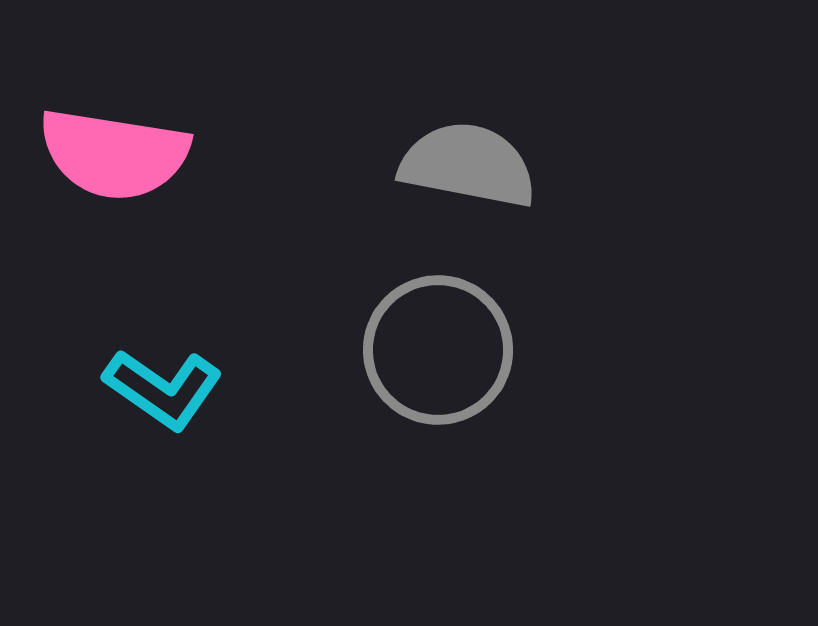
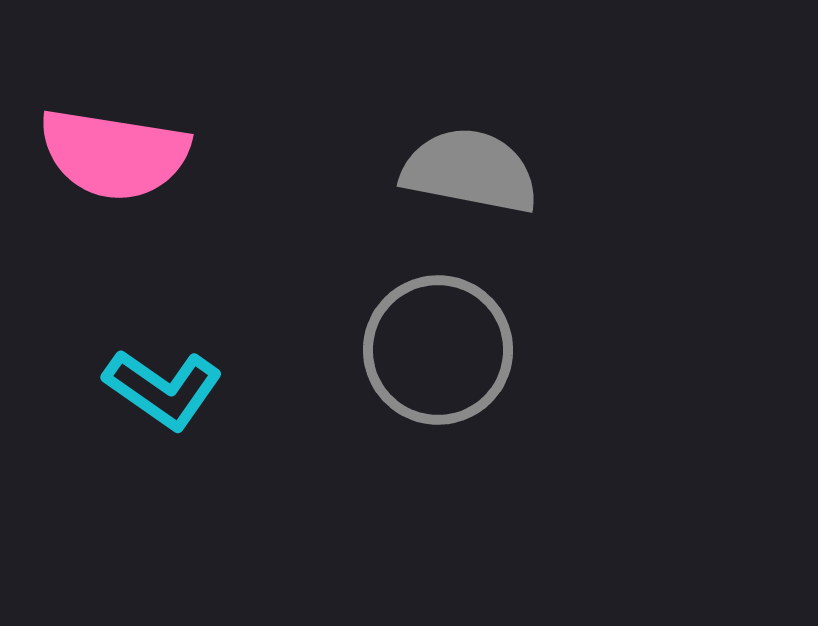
gray semicircle: moved 2 px right, 6 px down
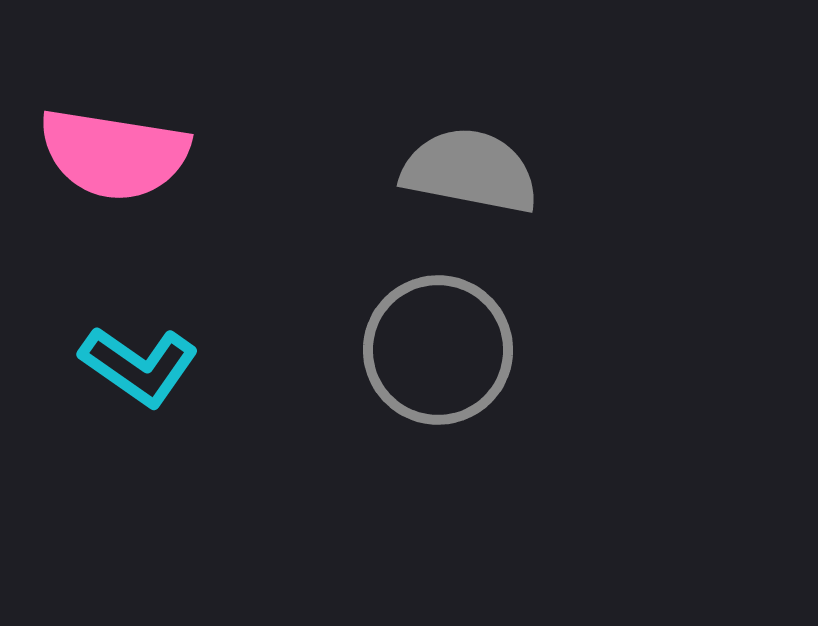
cyan L-shape: moved 24 px left, 23 px up
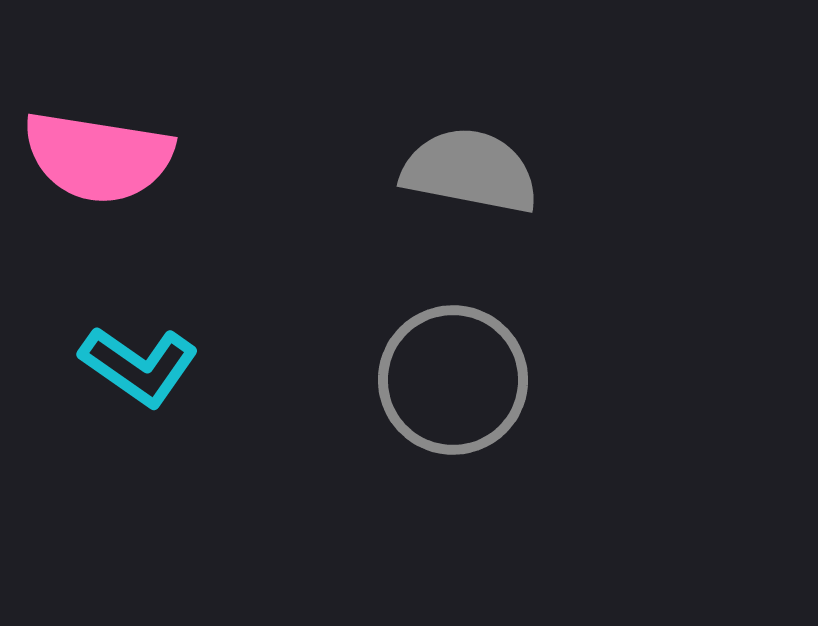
pink semicircle: moved 16 px left, 3 px down
gray circle: moved 15 px right, 30 px down
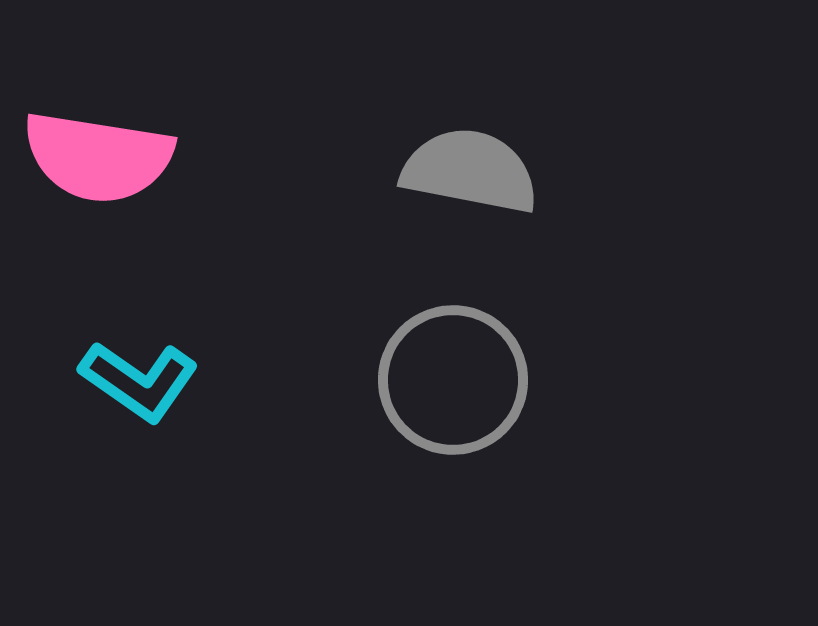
cyan L-shape: moved 15 px down
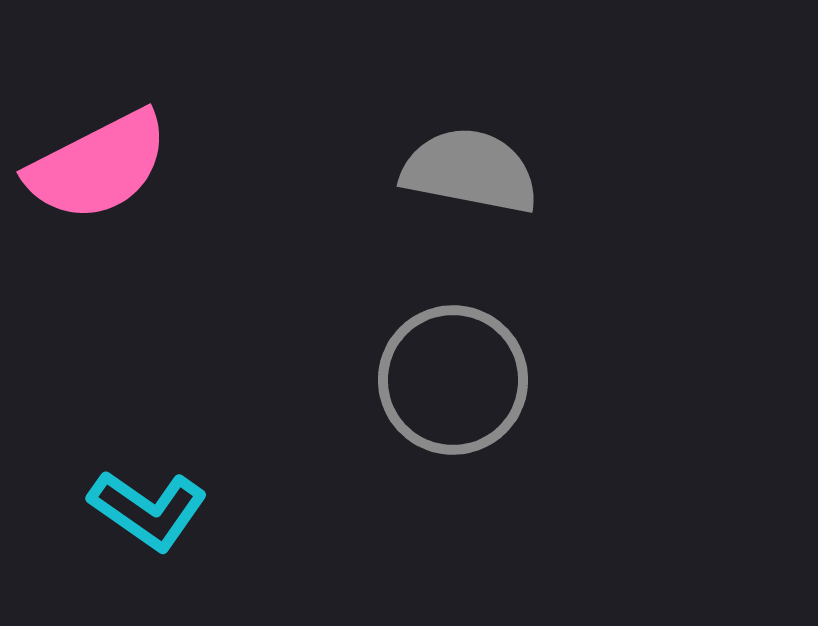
pink semicircle: moved 9 px down; rotated 36 degrees counterclockwise
cyan L-shape: moved 9 px right, 129 px down
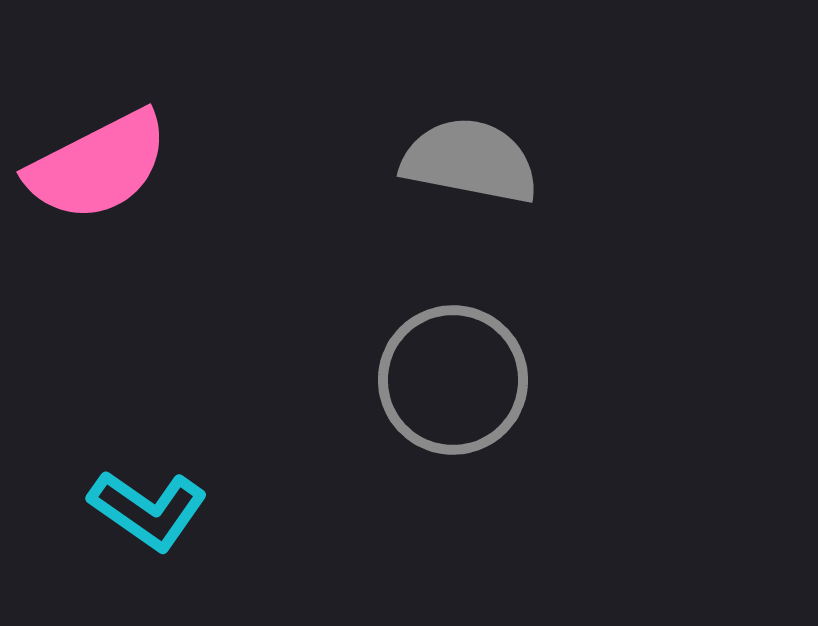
gray semicircle: moved 10 px up
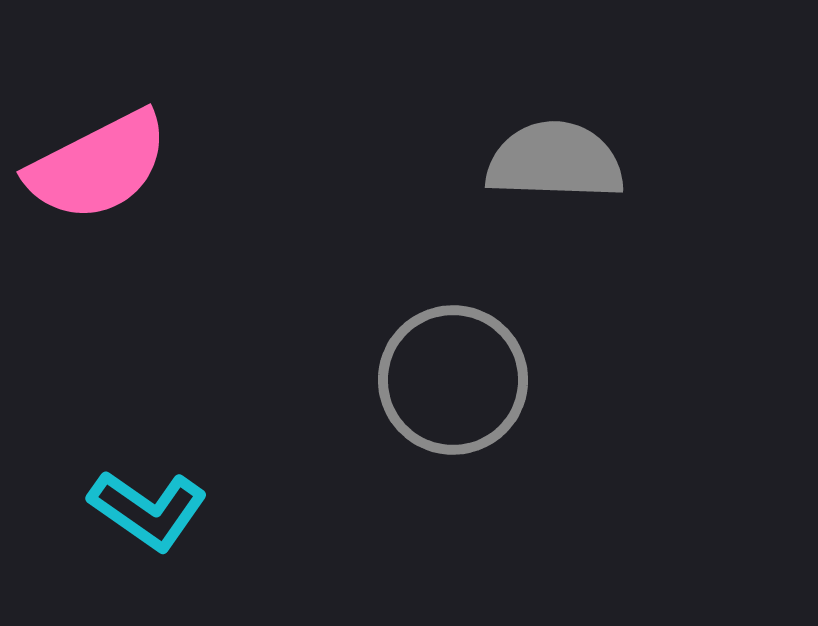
gray semicircle: moved 85 px right; rotated 9 degrees counterclockwise
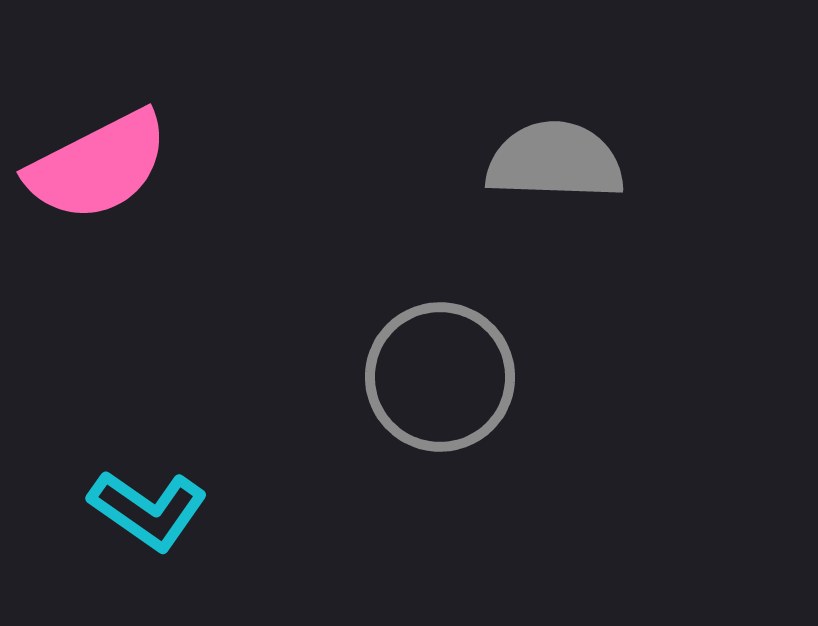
gray circle: moved 13 px left, 3 px up
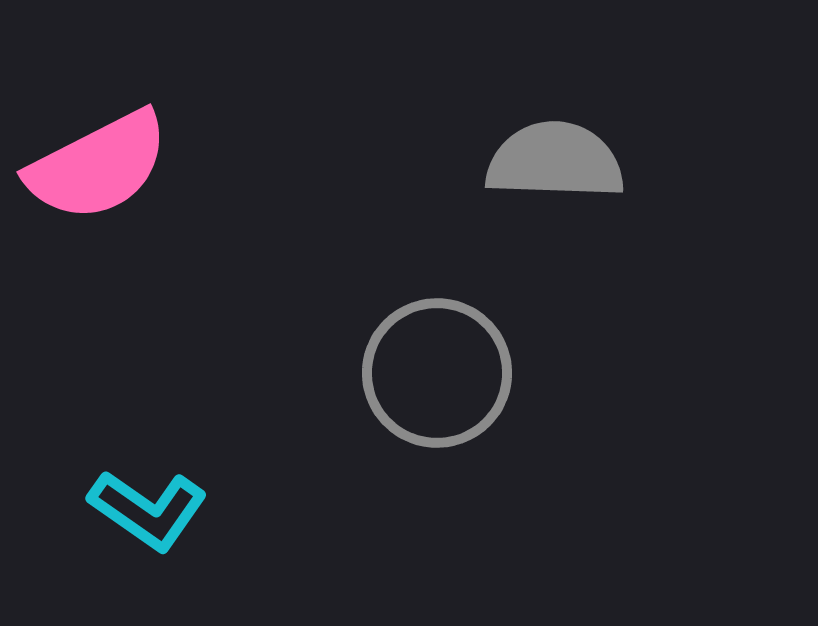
gray circle: moved 3 px left, 4 px up
